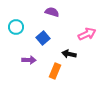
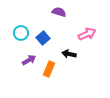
purple semicircle: moved 7 px right
cyan circle: moved 5 px right, 6 px down
purple arrow: rotated 32 degrees counterclockwise
orange rectangle: moved 6 px left, 2 px up
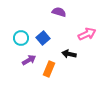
cyan circle: moved 5 px down
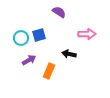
purple semicircle: rotated 16 degrees clockwise
pink arrow: rotated 24 degrees clockwise
blue square: moved 4 px left, 3 px up; rotated 24 degrees clockwise
orange rectangle: moved 2 px down
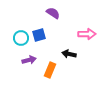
purple semicircle: moved 6 px left, 1 px down
purple arrow: rotated 16 degrees clockwise
orange rectangle: moved 1 px right, 1 px up
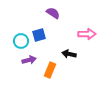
cyan circle: moved 3 px down
